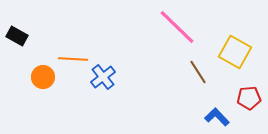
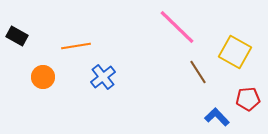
orange line: moved 3 px right, 13 px up; rotated 12 degrees counterclockwise
red pentagon: moved 1 px left, 1 px down
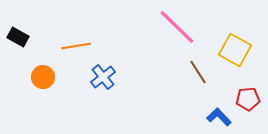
black rectangle: moved 1 px right, 1 px down
yellow square: moved 2 px up
blue L-shape: moved 2 px right
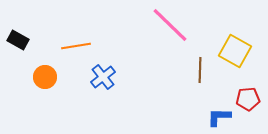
pink line: moved 7 px left, 2 px up
black rectangle: moved 3 px down
yellow square: moved 1 px down
brown line: moved 2 px right, 2 px up; rotated 35 degrees clockwise
orange circle: moved 2 px right
blue L-shape: rotated 45 degrees counterclockwise
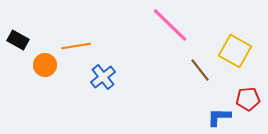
brown line: rotated 40 degrees counterclockwise
orange circle: moved 12 px up
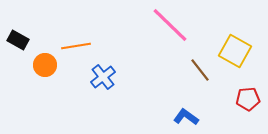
blue L-shape: moved 33 px left; rotated 35 degrees clockwise
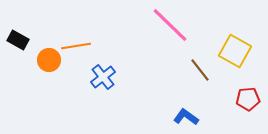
orange circle: moved 4 px right, 5 px up
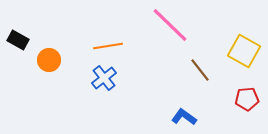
orange line: moved 32 px right
yellow square: moved 9 px right
blue cross: moved 1 px right, 1 px down
red pentagon: moved 1 px left
blue L-shape: moved 2 px left
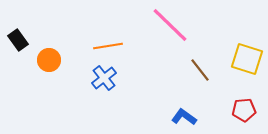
black rectangle: rotated 25 degrees clockwise
yellow square: moved 3 px right, 8 px down; rotated 12 degrees counterclockwise
red pentagon: moved 3 px left, 11 px down
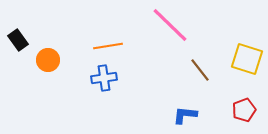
orange circle: moved 1 px left
blue cross: rotated 30 degrees clockwise
red pentagon: rotated 15 degrees counterclockwise
blue L-shape: moved 1 px right, 2 px up; rotated 30 degrees counterclockwise
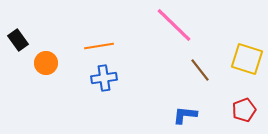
pink line: moved 4 px right
orange line: moved 9 px left
orange circle: moved 2 px left, 3 px down
